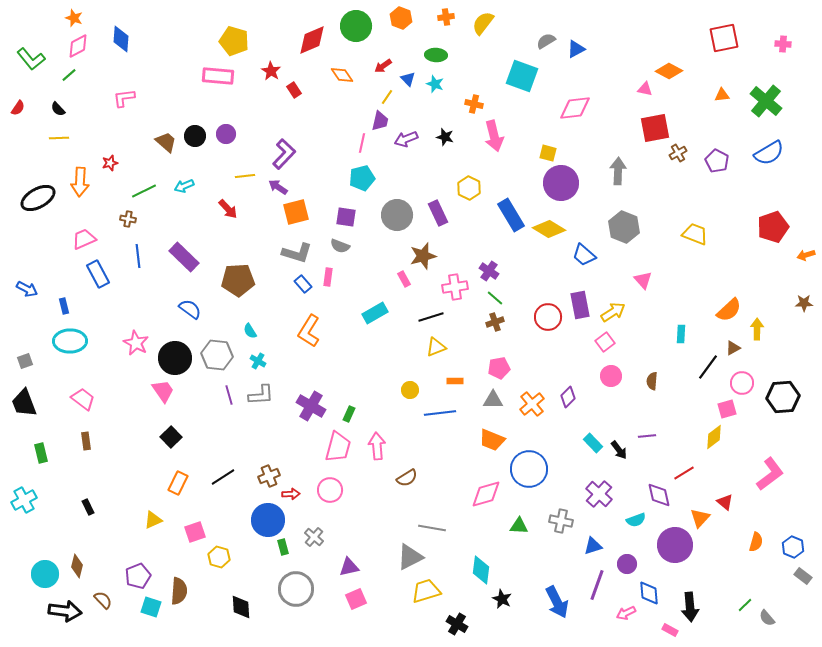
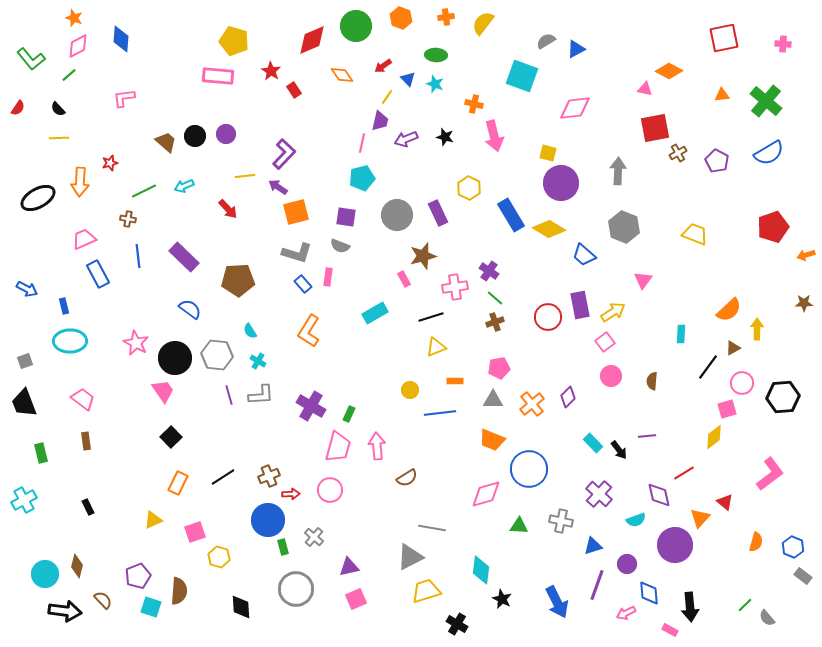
pink triangle at (643, 280): rotated 18 degrees clockwise
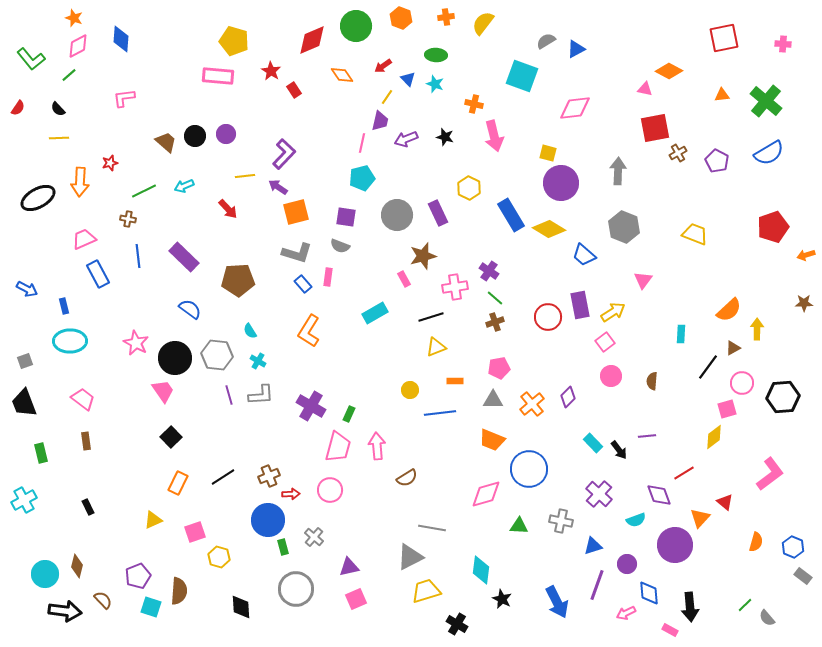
purple diamond at (659, 495): rotated 8 degrees counterclockwise
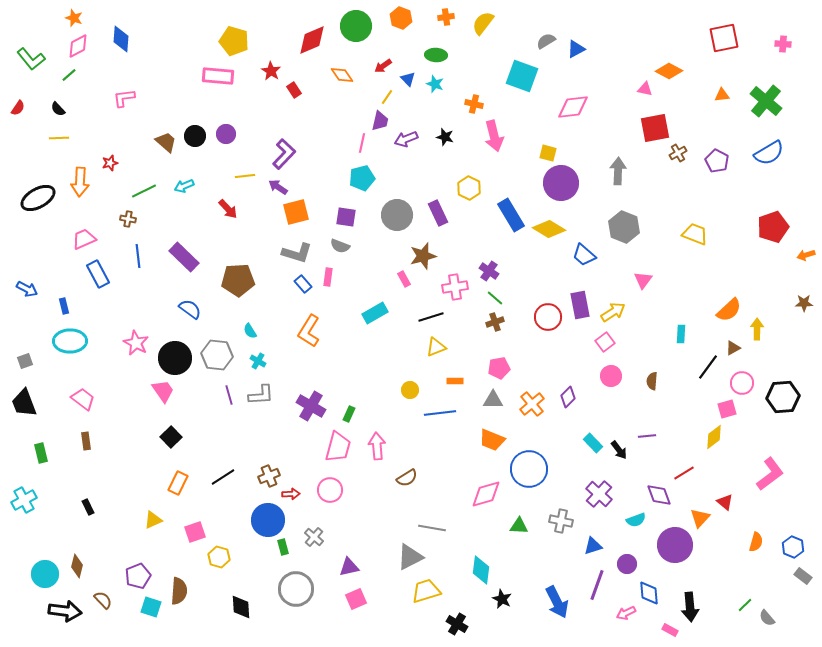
pink diamond at (575, 108): moved 2 px left, 1 px up
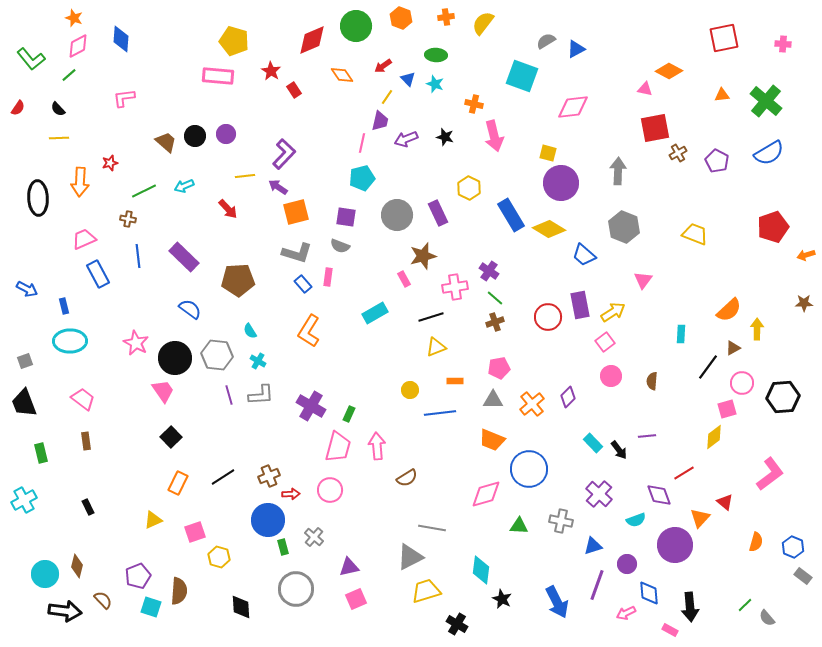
black ellipse at (38, 198): rotated 64 degrees counterclockwise
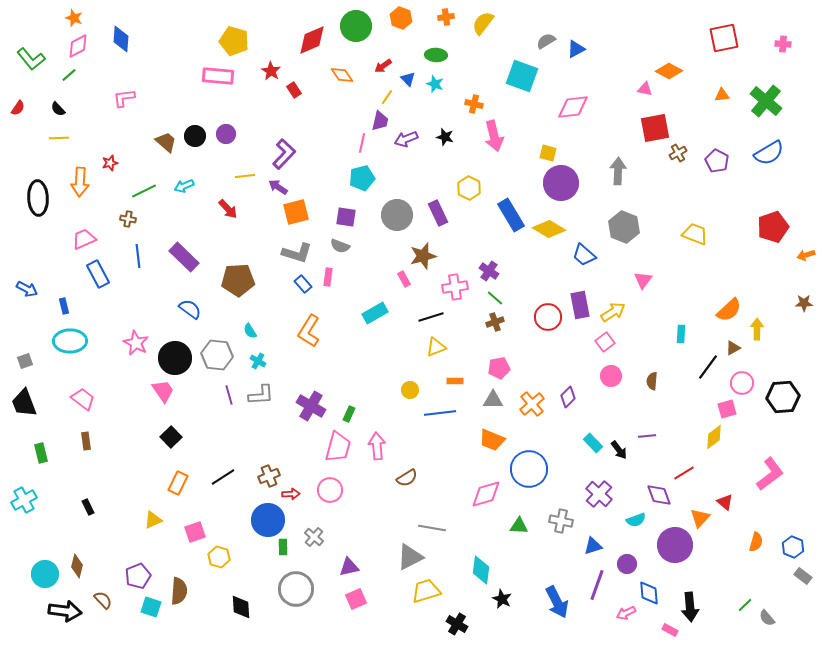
green rectangle at (283, 547): rotated 14 degrees clockwise
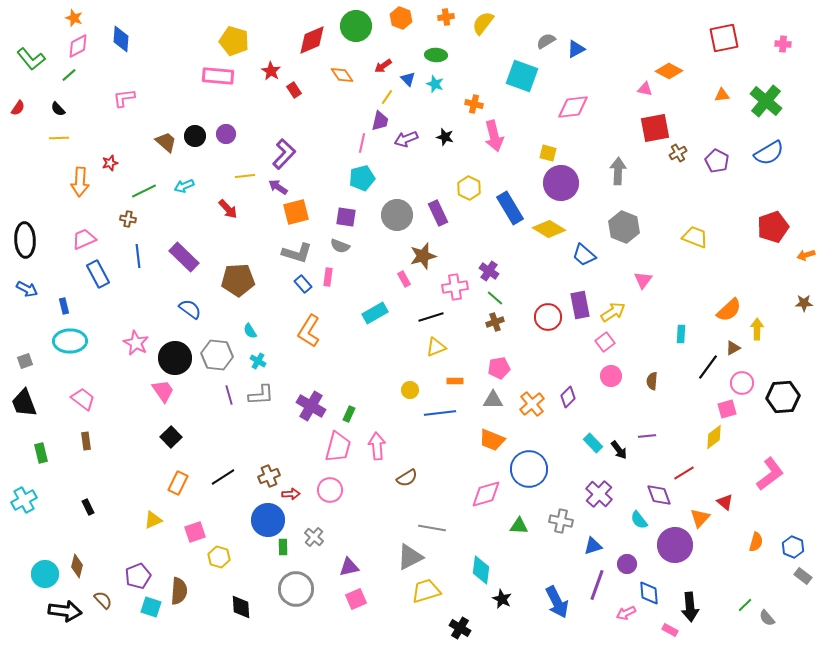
black ellipse at (38, 198): moved 13 px left, 42 px down
blue rectangle at (511, 215): moved 1 px left, 7 px up
yellow trapezoid at (695, 234): moved 3 px down
cyan semicircle at (636, 520): moved 3 px right; rotated 72 degrees clockwise
black cross at (457, 624): moved 3 px right, 4 px down
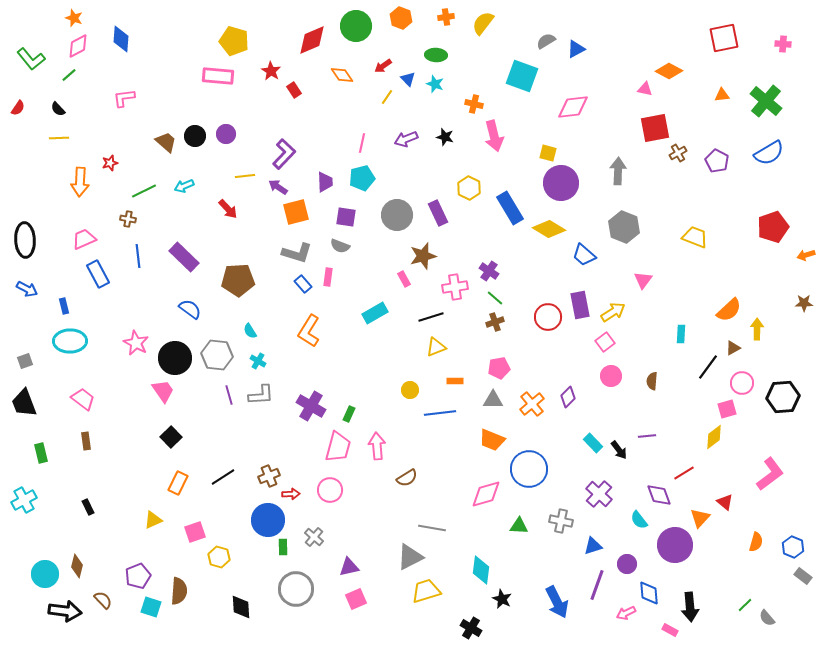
purple trapezoid at (380, 121): moved 55 px left, 61 px down; rotated 15 degrees counterclockwise
black cross at (460, 628): moved 11 px right
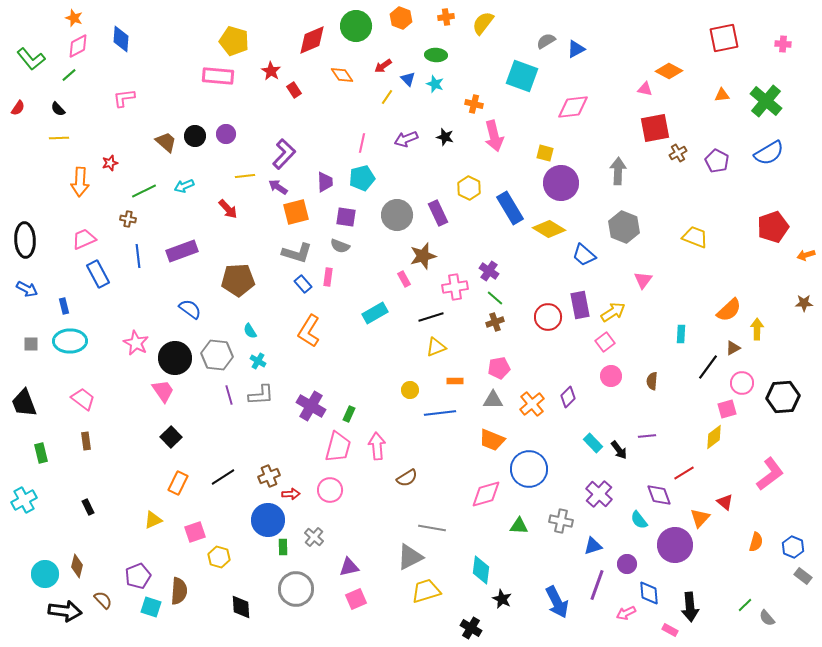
yellow square at (548, 153): moved 3 px left
purple rectangle at (184, 257): moved 2 px left, 6 px up; rotated 64 degrees counterclockwise
gray square at (25, 361): moved 6 px right, 17 px up; rotated 21 degrees clockwise
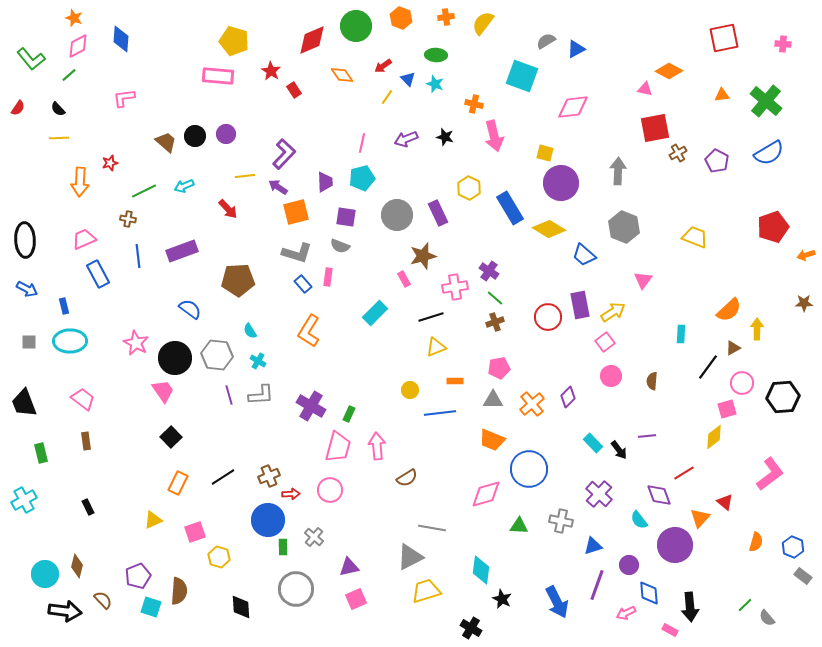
cyan rectangle at (375, 313): rotated 15 degrees counterclockwise
gray square at (31, 344): moved 2 px left, 2 px up
purple circle at (627, 564): moved 2 px right, 1 px down
